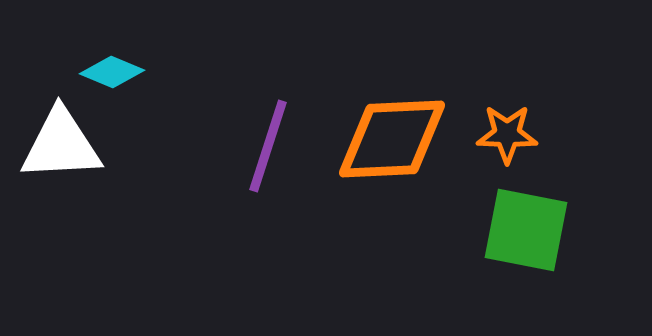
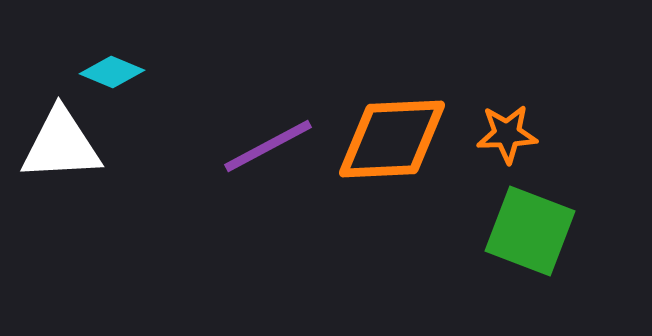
orange star: rotated 4 degrees counterclockwise
purple line: rotated 44 degrees clockwise
green square: moved 4 px right, 1 px down; rotated 10 degrees clockwise
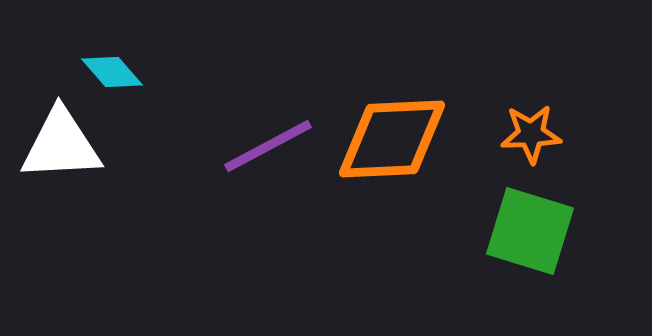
cyan diamond: rotated 26 degrees clockwise
orange star: moved 24 px right
green square: rotated 4 degrees counterclockwise
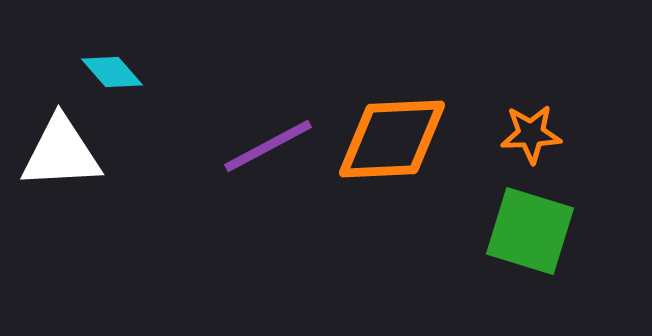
white triangle: moved 8 px down
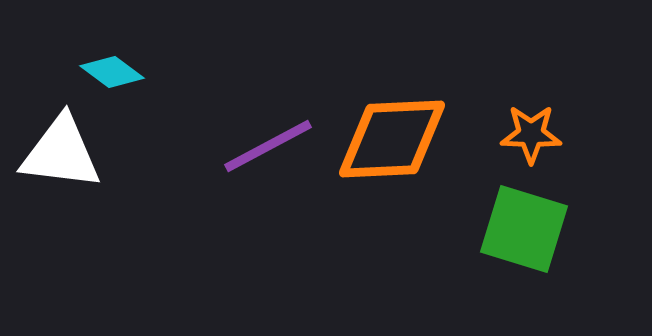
cyan diamond: rotated 12 degrees counterclockwise
orange star: rotated 4 degrees clockwise
white triangle: rotated 10 degrees clockwise
green square: moved 6 px left, 2 px up
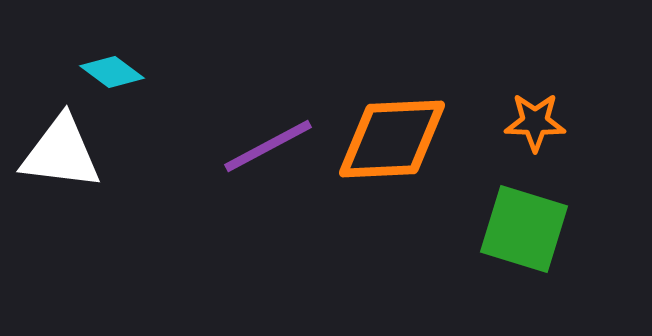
orange star: moved 4 px right, 12 px up
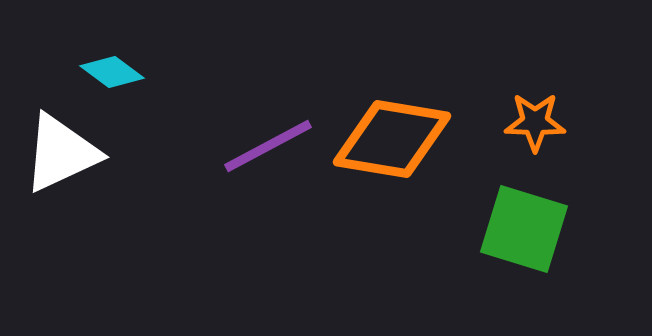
orange diamond: rotated 12 degrees clockwise
white triangle: rotated 32 degrees counterclockwise
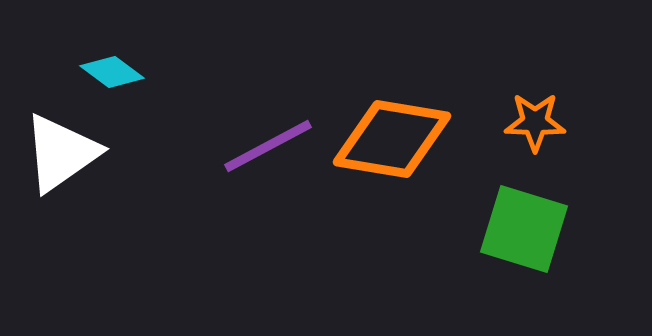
white triangle: rotated 10 degrees counterclockwise
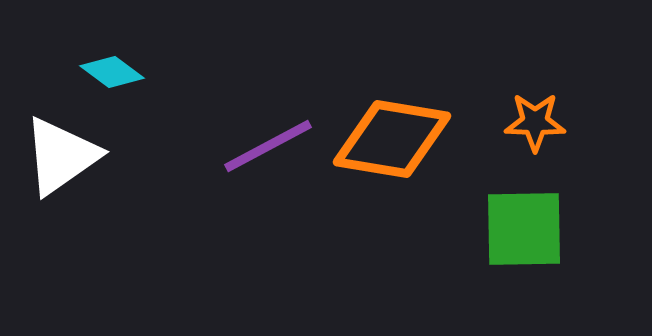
white triangle: moved 3 px down
green square: rotated 18 degrees counterclockwise
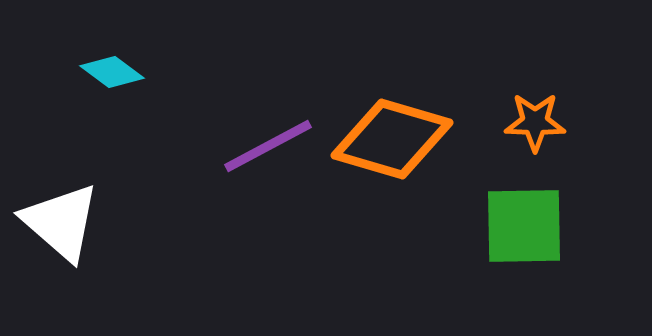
orange diamond: rotated 7 degrees clockwise
white triangle: moved 66 px down; rotated 44 degrees counterclockwise
green square: moved 3 px up
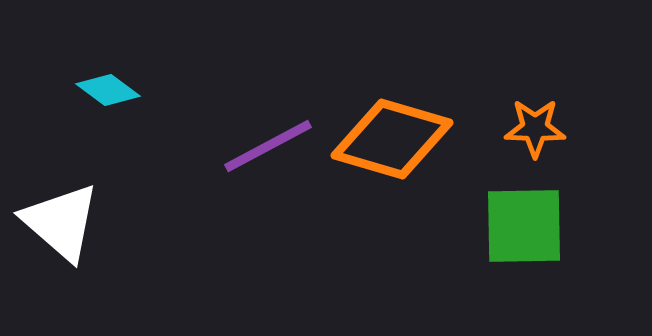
cyan diamond: moved 4 px left, 18 px down
orange star: moved 6 px down
